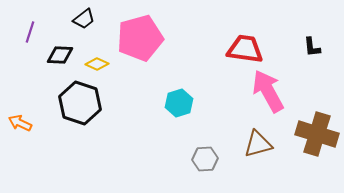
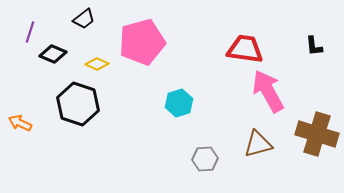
pink pentagon: moved 2 px right, 4 px down
black L-shape: moved 2 px right, 1 px up
black diamond: moved 7 px left, 1 px up; rotated 20 degrees clockwise
black hexagon: moved 2 px left, 1 px down
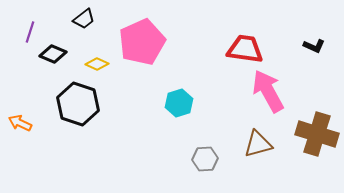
pink pentagon: rotated 9 degrees counterclockwise
black L-shape: rotated 60 degrees counterclockwise
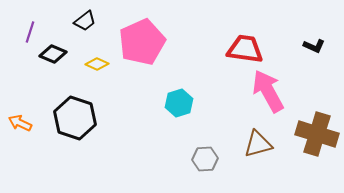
black trapezoid: moved 1 px right, 2 px down
black hexagon: moved 3 px left, 14 px down
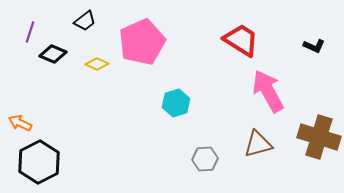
red trapezoid: moved 4 px left, 9 px up; rotated 24 degrees clockwise
cyan hexagon: moved 3 px left
black hexagon: moved 36 px left, 44 px down; rotated 15 degrees clockwise
brown cross: moved 2 px right, 3 px down
